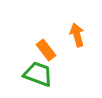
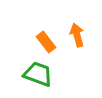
orange rectangle: moved 8 px up
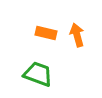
orange rectangle: moved 9 px up; rotated 40 degrees counterclockwise
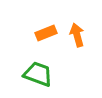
orange rectangle: rotated 35 degrees counterclockwise
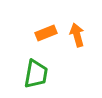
green trapezoid: moved 2 px left; rotated 80 degrees clockwise
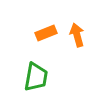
green trapezoid: moved 3 px down
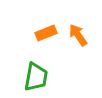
orange arrow: moved 1 px right; rotated 20 degrees counterclockwise
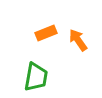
orange arrow: moved 5 px down
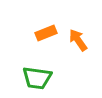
green trapezoid: moved 1 px right, 1 px down; rotated 88 degrees clockwise
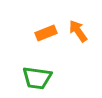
orange arrow: moved 9 px up
